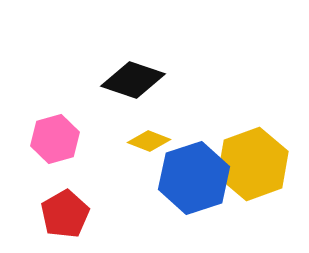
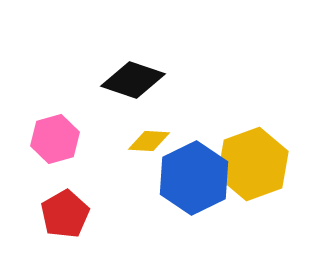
yellow diamond: rotated 18 degrees counterclockwise
blue hexagon: rotated 8 degrees counterclockwise
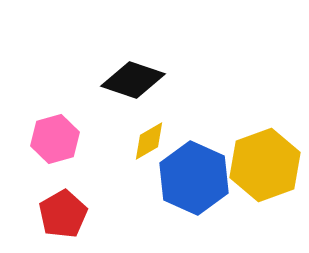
yellow diamond: rotated 33 degrees counterclockwise
yellow hexagon: moved 12 px right, 1 px down
blue hexagon: rotated 10 degrees counterclockwise
red pentagon: moved 2 px left
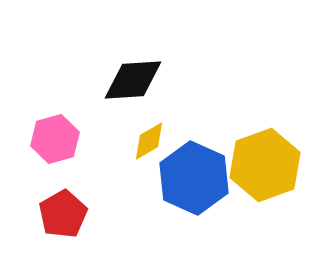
black diamond: rotated 22 degrees counterclockwise
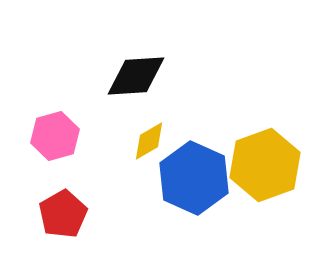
black diamond: moved 3 px right, 4 px up
pink hexagon: moved 3 px up
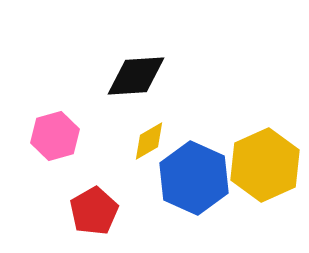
yellow hexagon: rotated 4 degrees counterclockwise
red pentagon: moved 31 px right, 3 px up
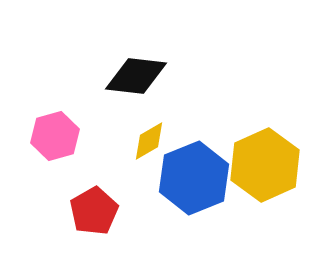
black diamond: rotated 10 degrees clockwise
blue hexagon: rotated 14 degrees clockwise
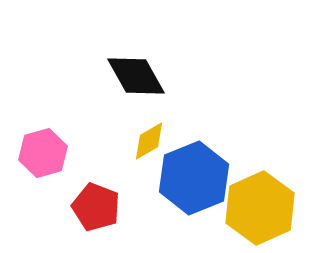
black diamond: rotated 54 degrees clockwise
pink hexagon: moved 12 px left, 17 px down
yellow hexagon: moved 5 px left, 43 px down
red pentagon: moved 2 px right, 4 px up; rotated 21 degrees counterclockwise
